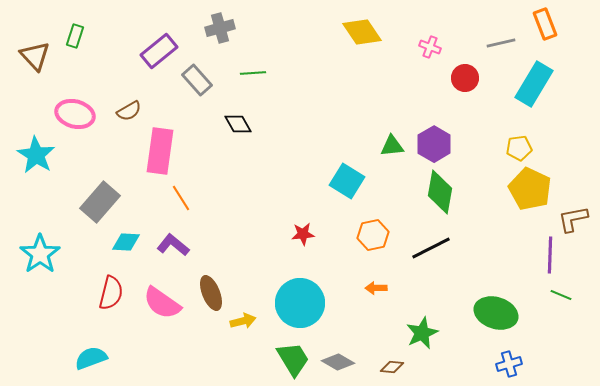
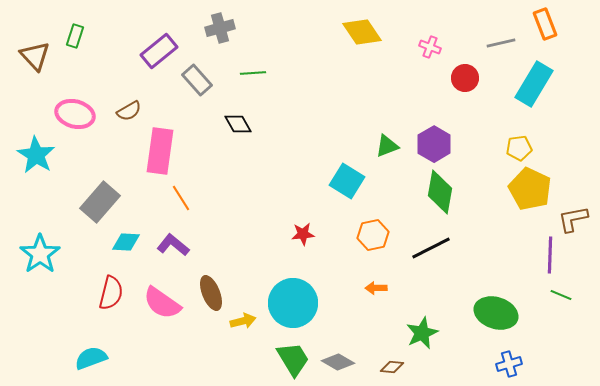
green triangle at (392, 146): moved 5 px left; rotated 15 degrees counterclockwise
cyan circle at (300, 303): moved 7 px left
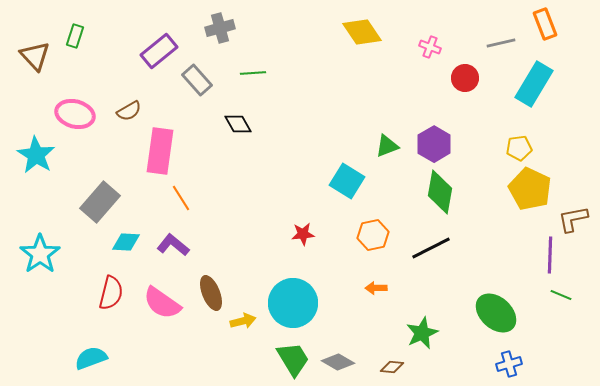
green ellipse at (496, 313): rotated 24 degrees clockwise
